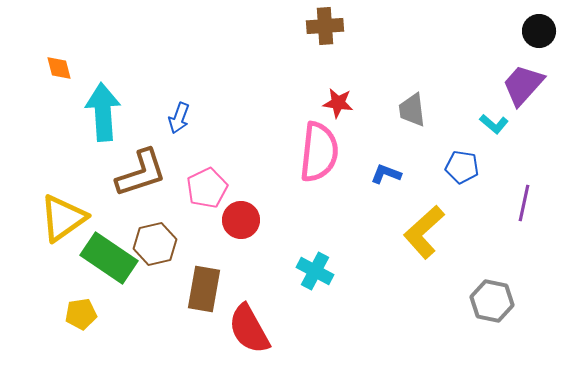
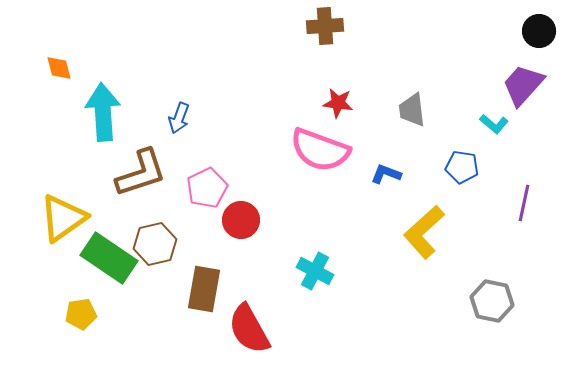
pink semicircle: moved 1 px right, 2 px up; rotated 104 degrees clockwise
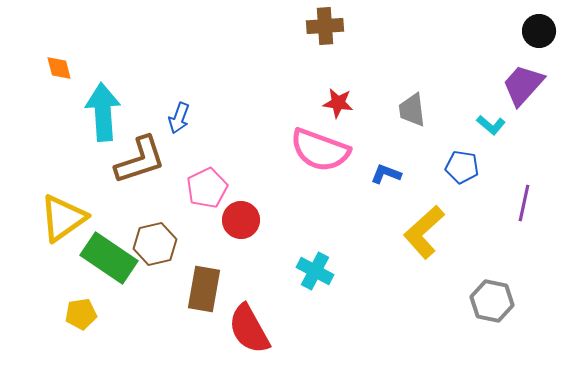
cyan L-shape: moved 3 px left, 1 px down
brown L-shape: moved 1 px left, 13 px up
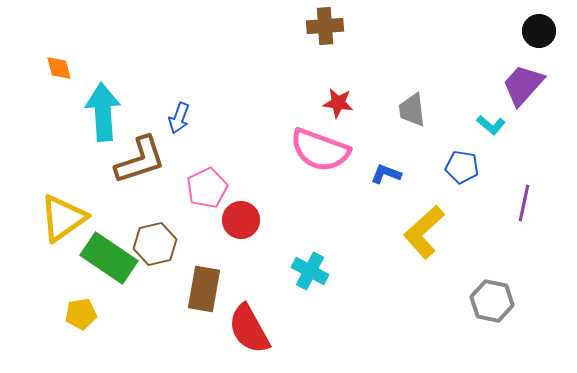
cyan cross: moved 5 px left
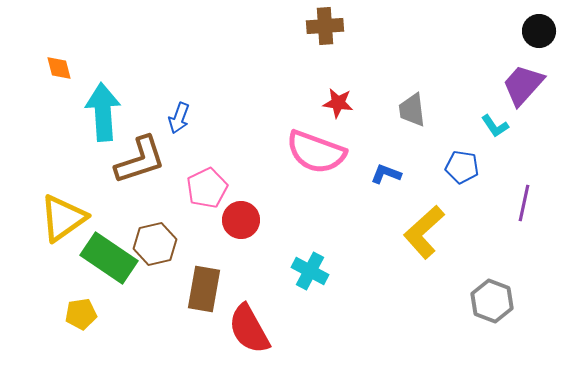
cyan L-shape: moved 4 px right, 1 px down; rotated 16 degrees clockwise
pink semicircle: moved 4 px left, 2 px down
gray hexagon: rotated 9 degrees clockwise
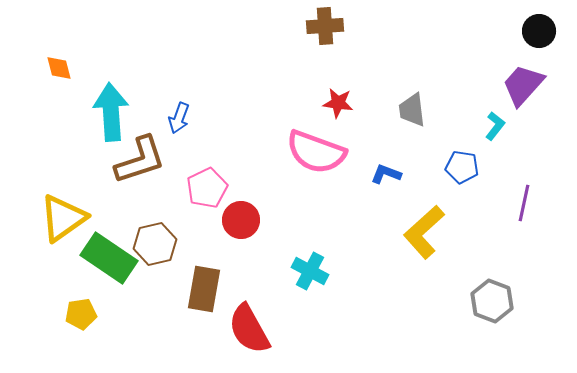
cyan arrow: moved 8 px right
cyan L-shape: rotated 108 degrees counterclockwise
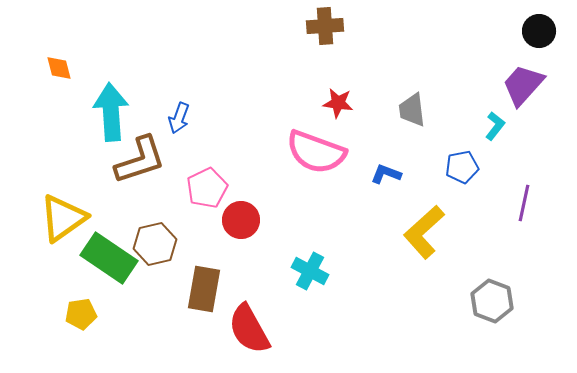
blue pentagon: rotated 20 degrees counterclockwise
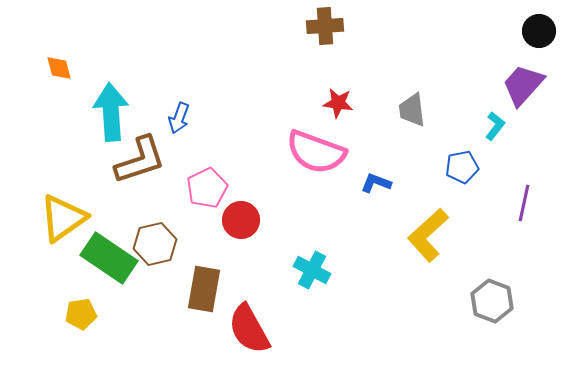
blue L-shape: moved 10 px left, 9 px down
yellow L-shape: moved 4 px right, 3 px down
cyan cross: moved 2 px right, 1 px up
